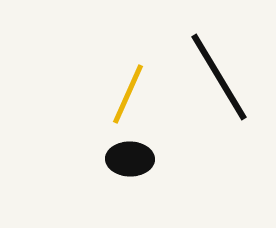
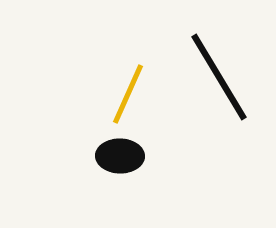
black ellipse: moved 10 px left, 3 px up
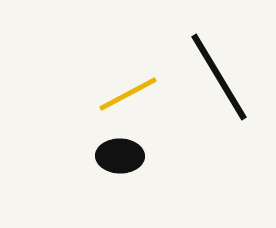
yellow line: rotated 38 degrees clockwise
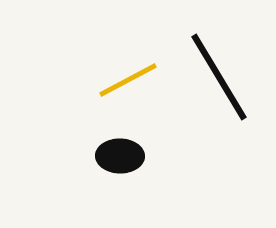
yellow line: moved 14 px up
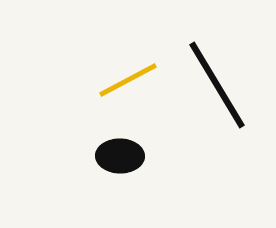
black line: moved 2 px left, 8 px down
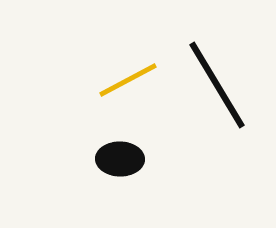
black ellipse: moved 3 px down
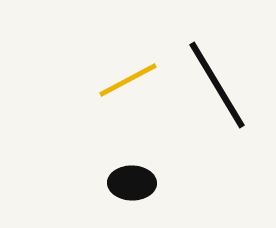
black ellipse: moved 12 px right, 24 px down
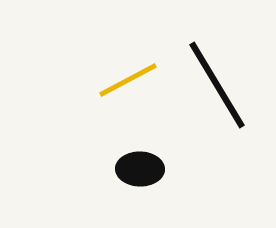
black ellipse: moved 8 px right, 14 px up
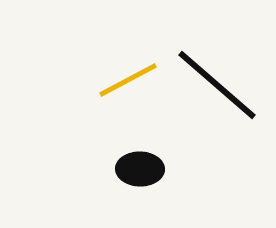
black line: rotated 18 degrees counterclockwise
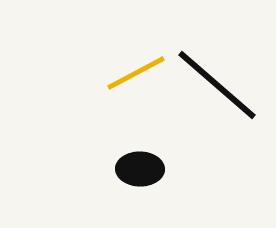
yellow line: moved 8 px right, 7 px up
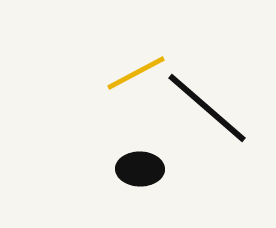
black line: moved 10 px left, 23 px down
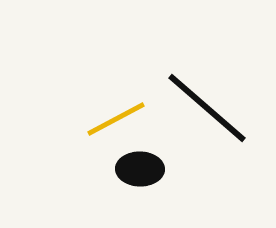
yellow line: moved 20 px left, 46 px down
